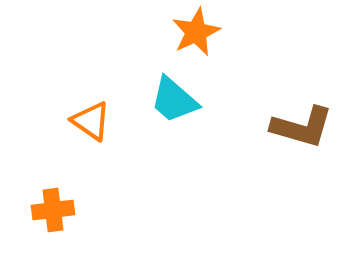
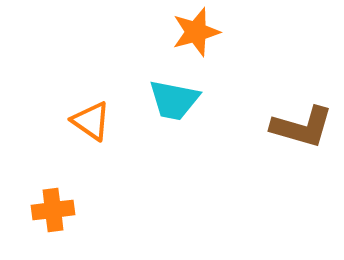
orange star: rotated 9 degrees clockwise
cyan trapezoid: rotated 30 degrees counterclockwise
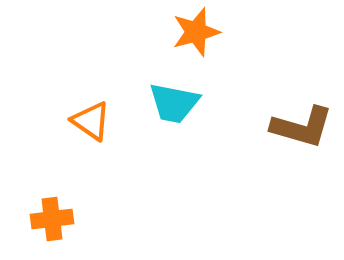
cyan trapezoid: moved 3 px down
orange cross: moved 1 px left, 9 px down
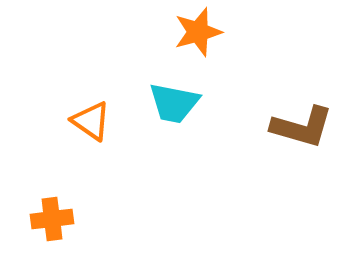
orange star: moved 2 px right
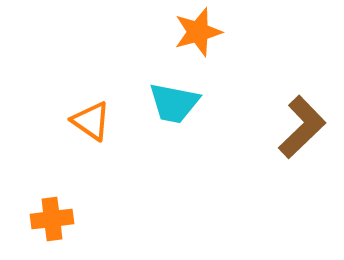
brown L-shape: rotated 60 degrees counterclockwise
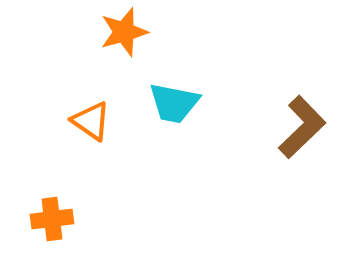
orange star: moved 74 px left
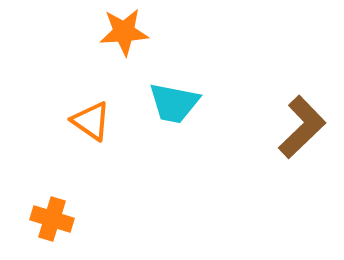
orange star: rotated 12 degrees clockwise
orange cross: rotated 24 degrees clockwise
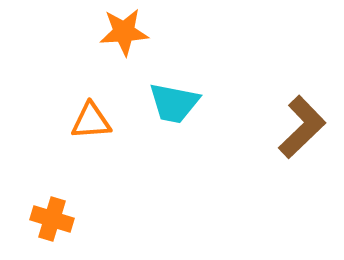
orange triangle: rotated 39 degrees counterclockwise
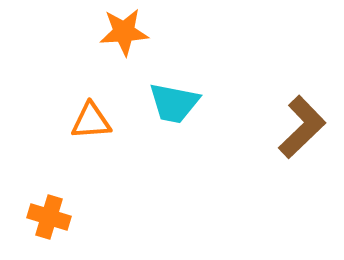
orange cross: moved 3 px left, 2 px up
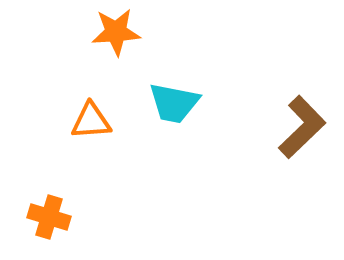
orange star: moved 8 px left
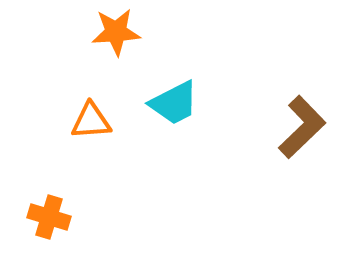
cyan trapezoid: rotated 38 degrees counterclockwise
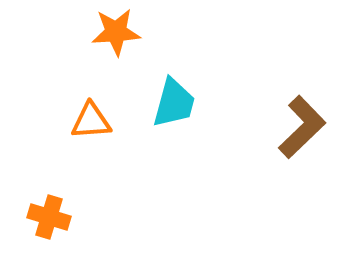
cyan trapezoid: rotated 48 degrees counterclockwise
